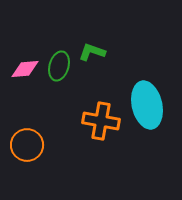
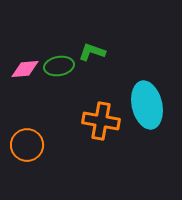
green ellipse: rotated 64 degrees clockwise
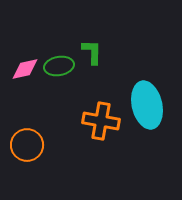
green L-shape: rotated 72 degrees clockwise
pink diamond: rotated 8 degrees counterclockwise
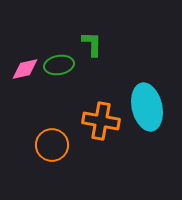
green L-shape: moved 8 px up
green ellipse: moved 1 px up
cyan ellipse: moved 2 px down
orange circle: moved 25 px right
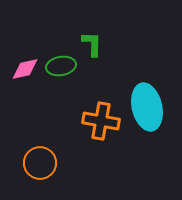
green ellipse: moved 2 px right, 1 px down
orange circle: moved 12 px left, 18 px down
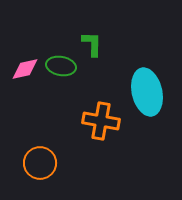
green ellipse: rotated 20 degrees clockwise
cyan ellipse: moved 15 px up
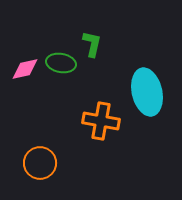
green L-shape: rotated 12 degrees clockwise
green ellipse: moved 3 px up
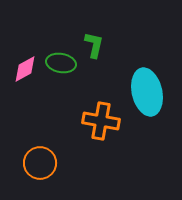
green L-shape: moved 2 px right, 1 px down
pink diamond: rotated 16 degrees counterclockwise
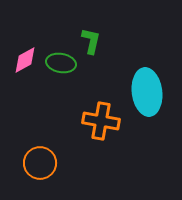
green L-shape: moved 3 px left, 4 px up
pink diamond: moved 9 px up
cyan ellipse: rotated 6 degrees clockwise
